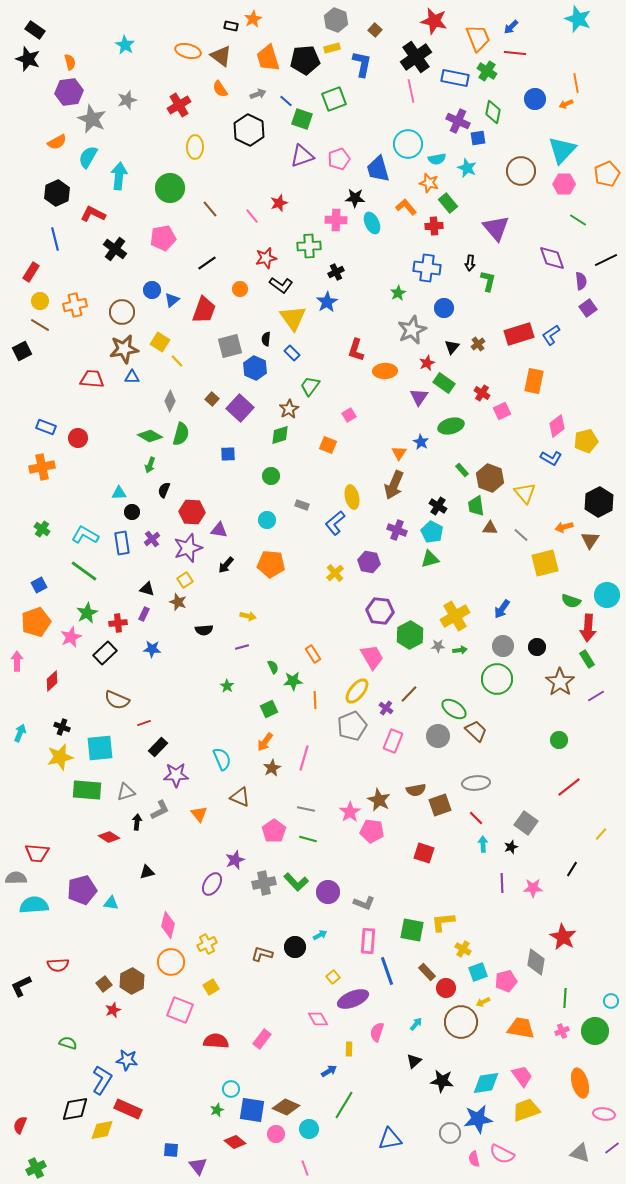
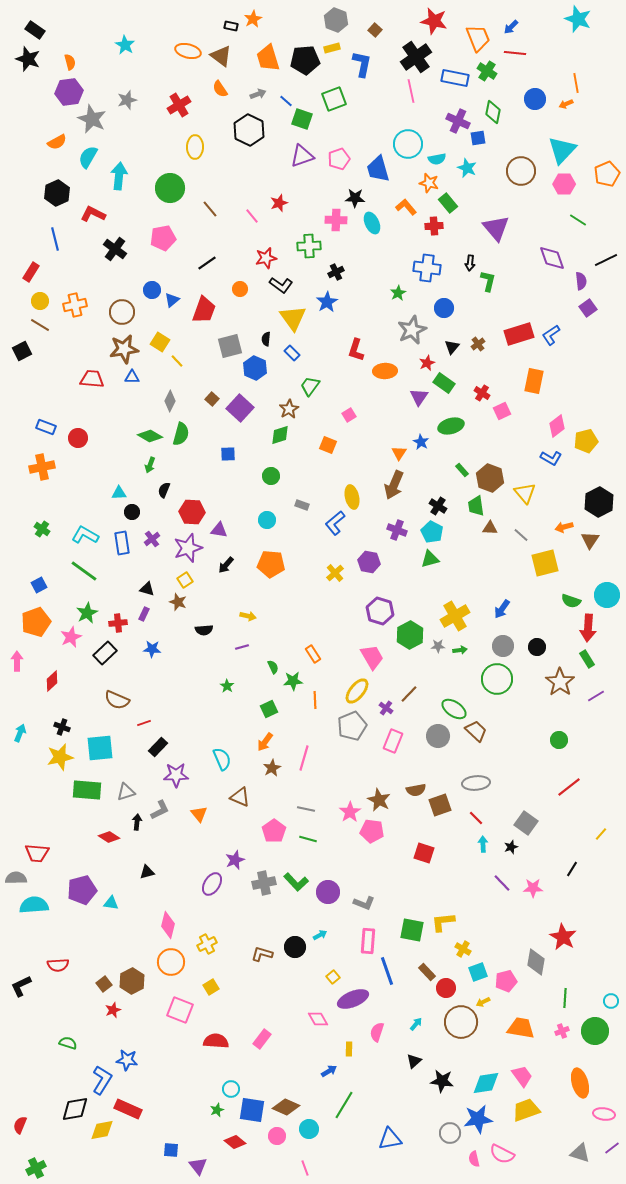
purple hexagon at (380, 611): rotated 12 degrees clockwise
purple line at (502, 883): rotated 42 degrees counterclockwise
pink circle at (276, 1134): moved 1 px right, 2 px down
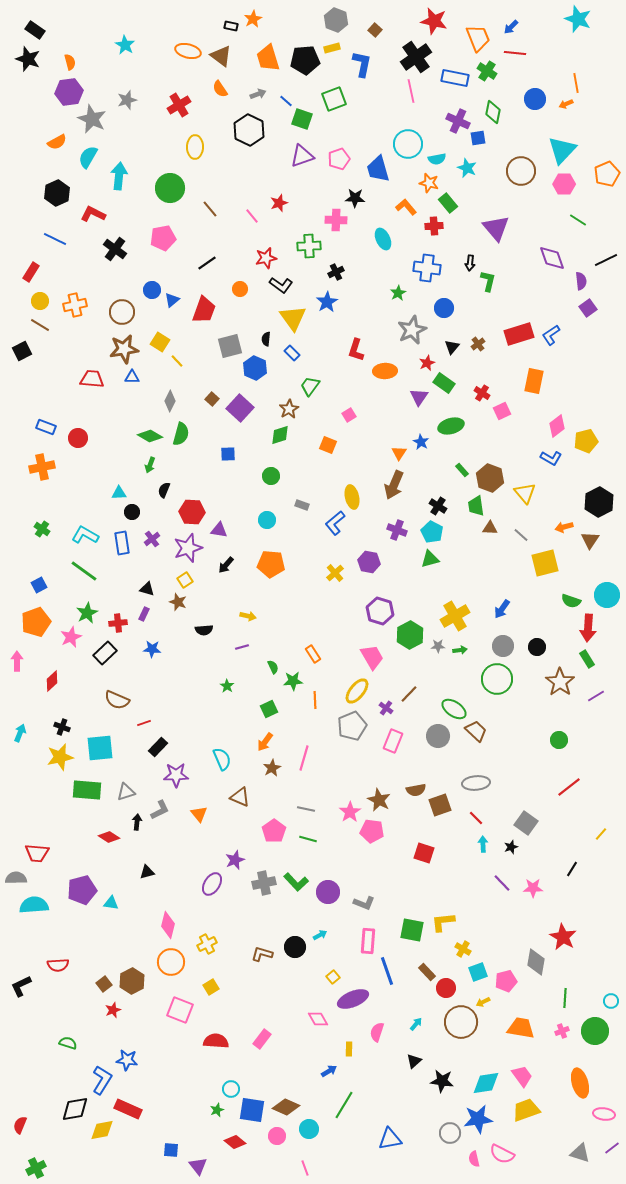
cyan ellipse at (372, 223): moved 11 px right, 16 px down
blue line at (55, 239): rotated 50 degrees counterclockwise
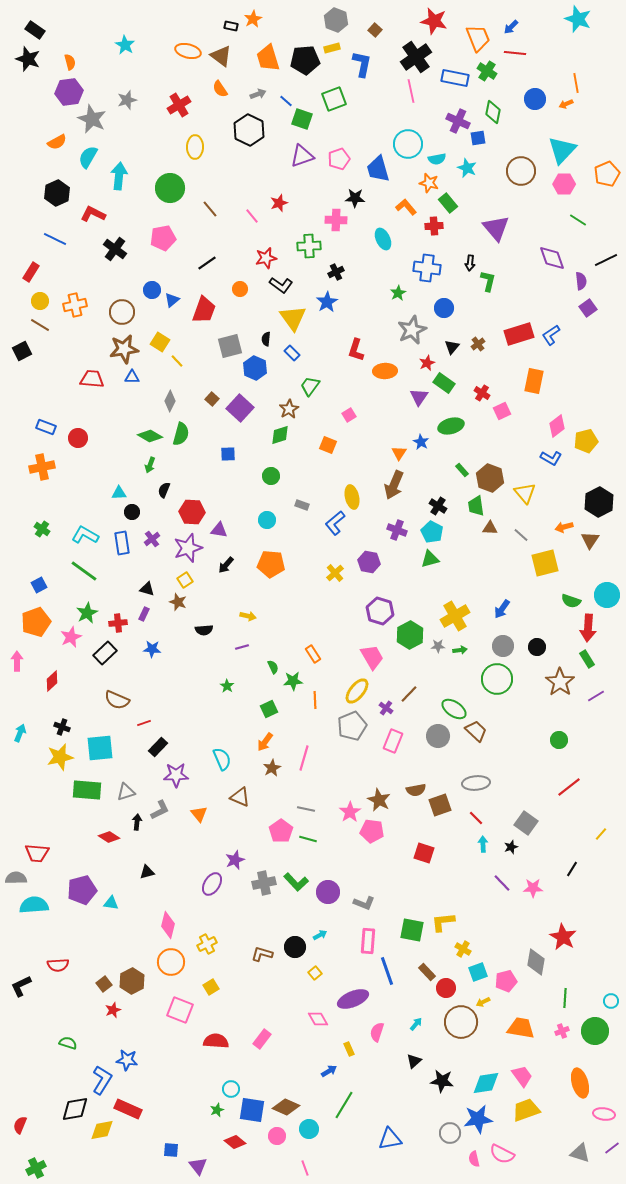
pink pentagon at (274, 831): moved 7 px right
yellow square at (333, 977): moved 18 px left, 4 px up
yellow rectangle at (349, 1049): rotated 24 degrees counterclockwise
